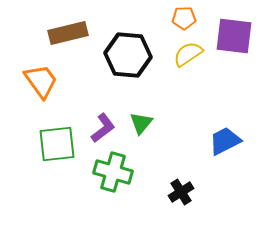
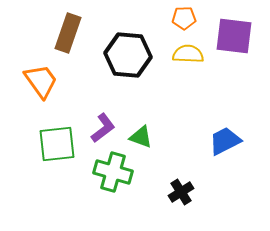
brown rectangle: rotated 57 degrees counterclockwise
yellow semicircle: rotated 36 degrees clockwise
green triangle: moved 14 px down; rotated 50 degrees counterclockwise
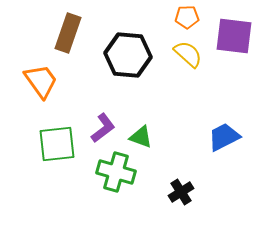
orange pentagon: moved 3 px right, 1 px up
yellow semicircle: rotated 40 degrees clockwise
blue trapezoid: moved 1 px left, 4 px up
green cross: moved 3 px right
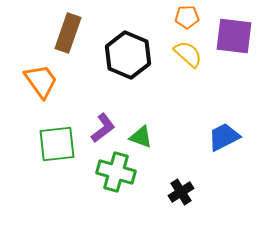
black hexagon: rotated 18 degrees clockwise
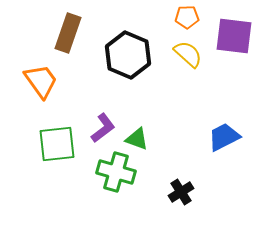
green triangle: moved 4 px left, 2 px down
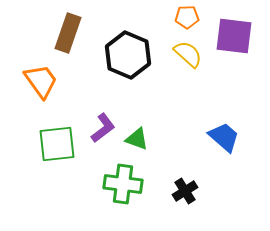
blue trapezoid: rotated 68 degrees clockwise
green cross: moved 7 px right, 12 px down; rotated 9 degrees counterclockwise
black cross: moved 4 px right, 1 px up
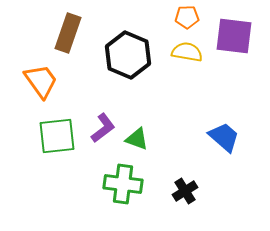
yellow semicircle: moved 1 px left, 2 px up; rotated 32 degrees counterclockwise
green square: moved 8 px up
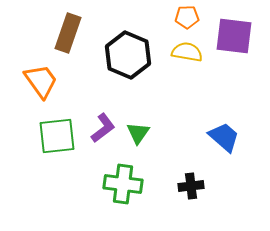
green triangle: moved 1 px right, 6 px up; rotated 45 degrees clockwise
black cross: moved 6 px right, 5 px up; rotated 25 degrees clockwise
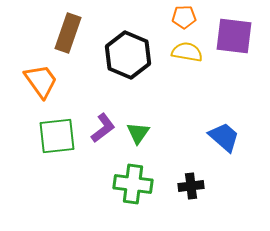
orange pentagon: moved 3 px left
green cross: moved 10 px right
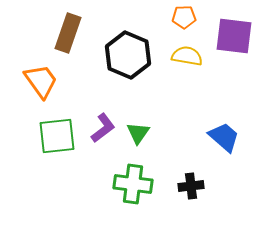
yellow semicircle: moved 4 px down
